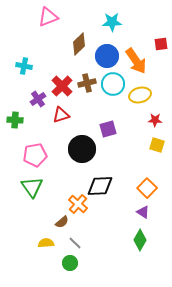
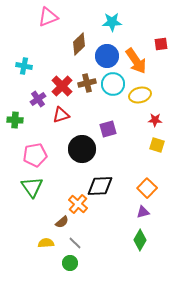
purple triangle: rotated 48 degrees counterclockwise
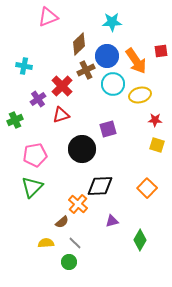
red square: moved 7 px down
brown cross: moved 1 px left, 13 px up; rotated 12 degrees counterclockwise
green cross: rotated 28 degrees counterclockwise
green triangle: rotated 20 degrees clockwise
purple triangle: moved 31 px left, 9 px down
green circle: moved 1 px left, 1 px up
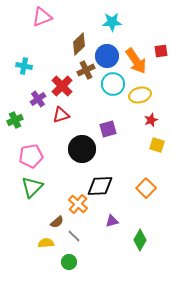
pink triangle: moved 6 px left
red star: moved 4 px left; rotated 24 degrees counterclockwise
pink pentagon: moved 4 px left, 1 px down
orange square: moved 1 px left
brown semicircle: moved 5 px left
gray line: moved 1 px left, 7 px up
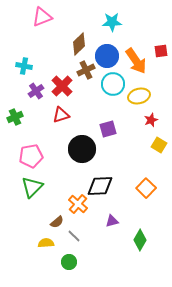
yellow ellipse: moved 1 px left, 1 px down
purple cross: moved 2 px left, 8 px up
green cross: moved 3 px up
yellow square: moved 2 px right; rotated 14 degrees clockwise
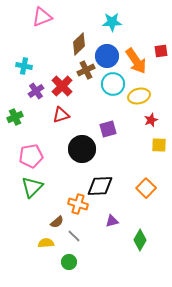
yellow square: rotated 28 degrees counterclockwise
orange cross: rotated 24 degrees counterclockwise
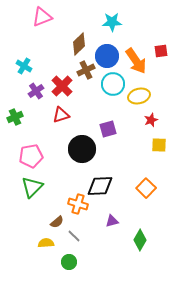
cyan cross: rotated 21 degrees clockwise
